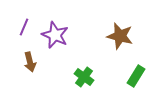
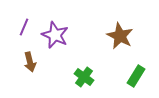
brown star: rotated 12 degrees clockwise
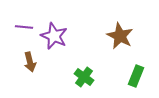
purple line: rotated 72 degrees clockwise
purple star: moved 1 px left, 1 px down
green rectangle: rotated 10 degrees counterclockwise
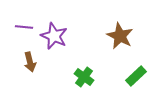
green rectangle: rotated 25 degrees clockwise
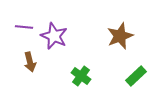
brown star: rotated 24 degrees clockwise
green cross: moved 3 px left, 1 px up
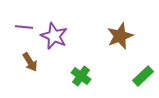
brown arrow: rotated 18 degrees counterclockwise
green rectangle: moved 7 px right
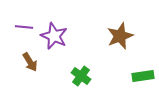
green rectangle: rotated 35 degrees clockwise
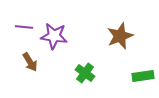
purple star: rotated 16 degrees counterclockwise
green cross: moved 4 px right, 3 px up
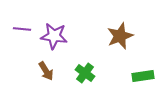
purple line: moved 2 px left, 2 px down
brown arrow: moved 16 px right, 9 px down
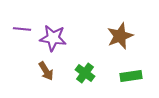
purple star: moved 1 px left, 2 px down
green rectangle: moved 12 px left
